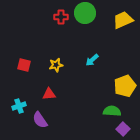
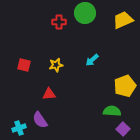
red cross: moved 2 px left, 5 px down
cyan cross: moved 22 px down
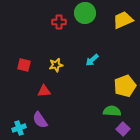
red triangle: moved 5 px left, 3 px up
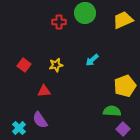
red square: rotated 24 degrees clockwise
cyan cross: rotated 24 degrees counterclockwise
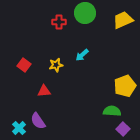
cyan arrow: moved 10 px left, 5 px up
purple semicircle: moved 2 px left, 1 px down
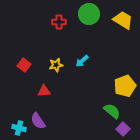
green circle: moved 4 px right, 1 px down
yellow trapezoid: rotated 55 degrees clockwise
cyan arrow: moved 6 px down
green semicircle: rotated 36 degrees clockwise
cyan cross: rotated 32 degrees counterclockwise
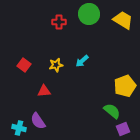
purple square: rotated 24 degrees clockwise
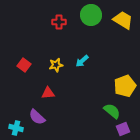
green circle: moved 2 px right, 1 px down
red triangle: moved 4 px right, 2 px down
purple semicircle: moved 1 px left, 4 px up; rotated 12 degrees counterclockwise
cyan cross: moved 3 px left
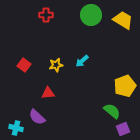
red cross: moved 13 px left, 7 px up
